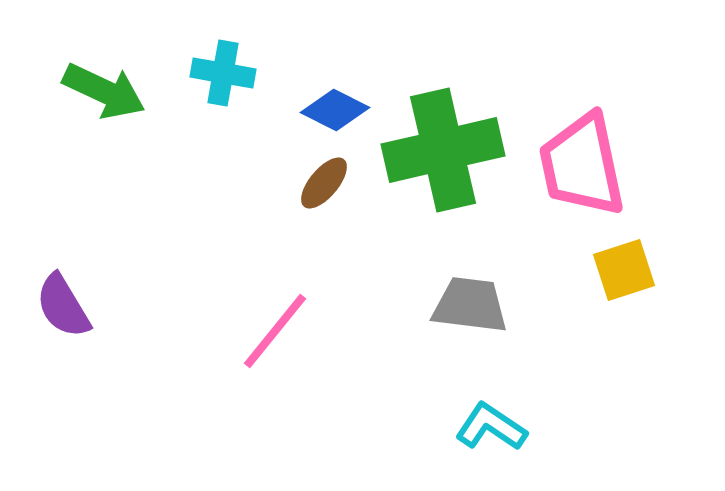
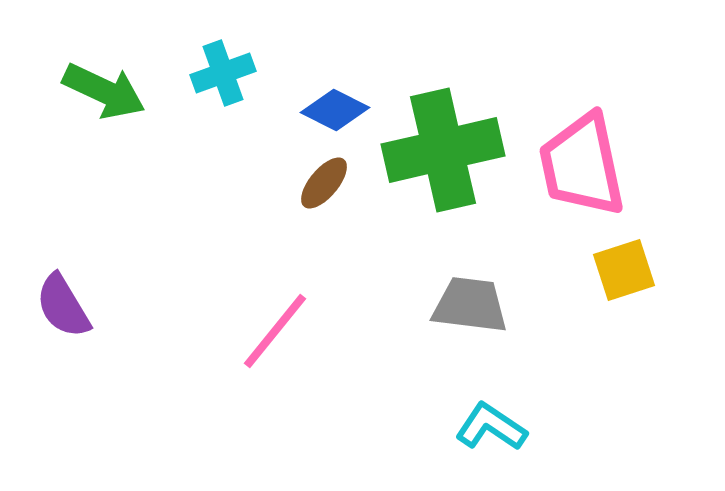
cyan cross: rotated 30 degrees counterclockwise
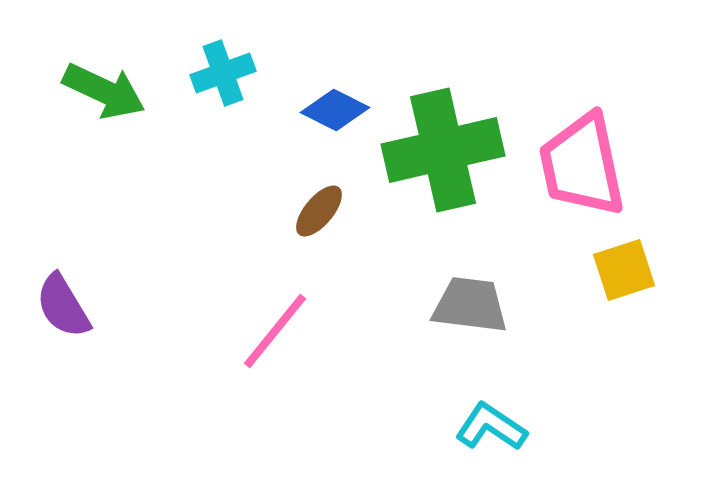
brown ellipse: moved 5 px left, 28 px down
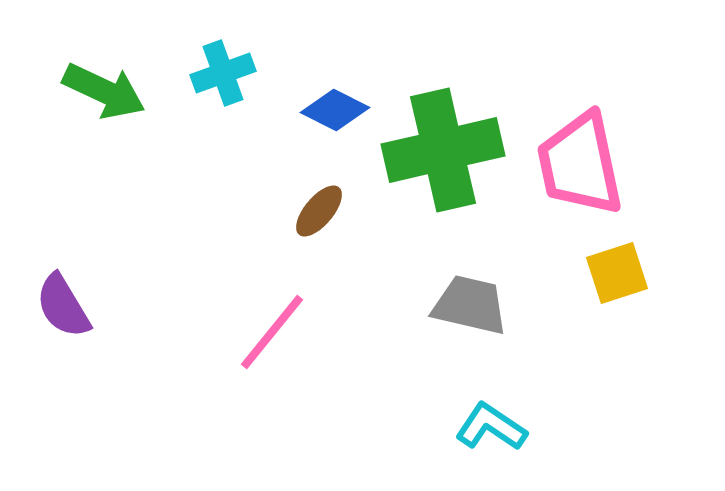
pink trapezoid: moved 2 px left, 1 px up
yellow square: moved 7 px left, 3 px down
gray trapezoid: rotated 6 degrees clockwise
pink line: moved 3 px left, 1 px down
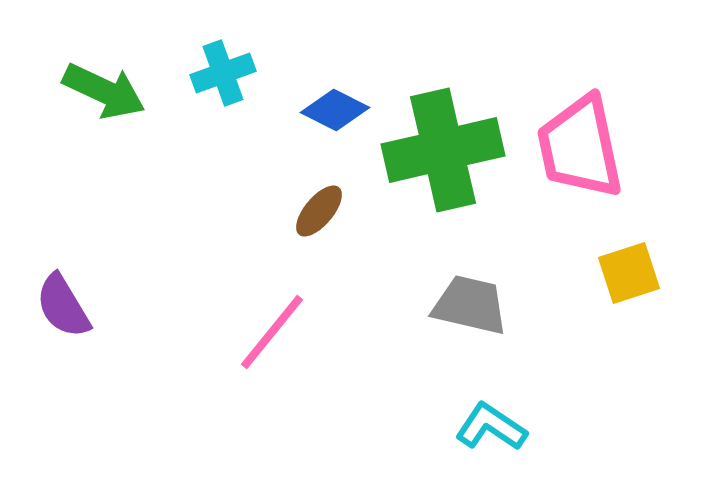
pink trapezoid: moved 17 px up
yellow square: moved 12 px right
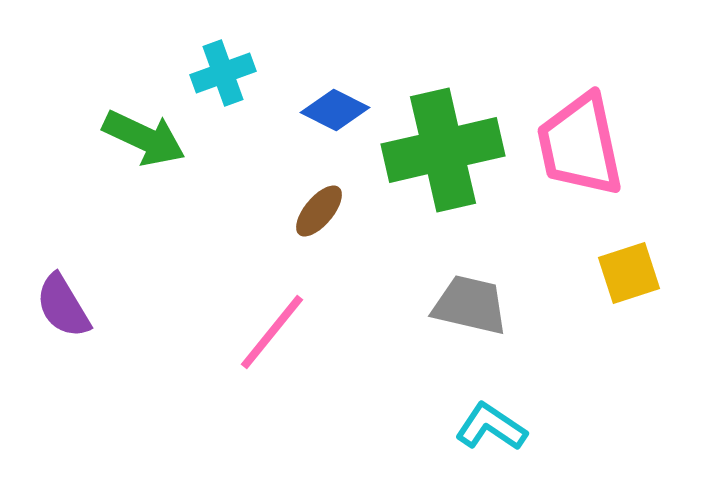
green arrow: moved 40 px right, 47 px down
pink trapezoid: moved 2 px up
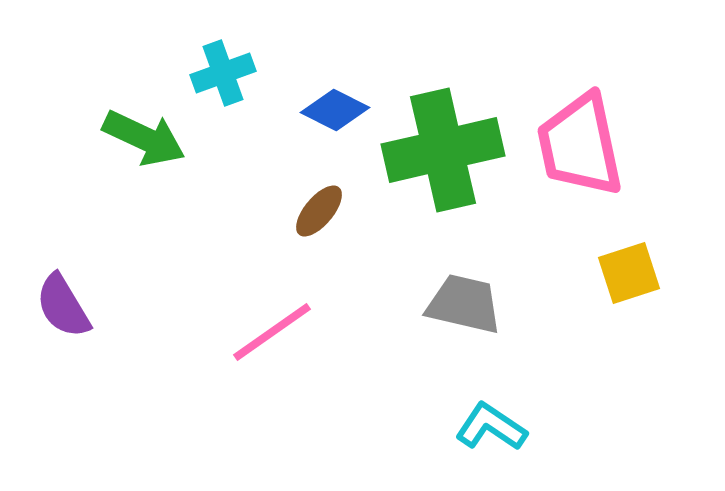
gray trapezoid: moved 6 px left, 1 px up
pink line: rotated 16 degrees clockwise
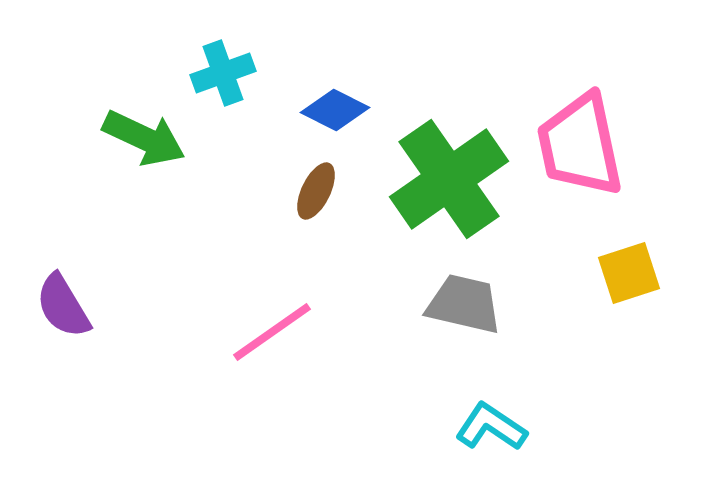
green cross: moved 6 px right, 29 px down; rotated 22 degrees counterclockwise
brown ellipse: moved 3 px left, 20 px up; rotated 14 degrees counterclockwise
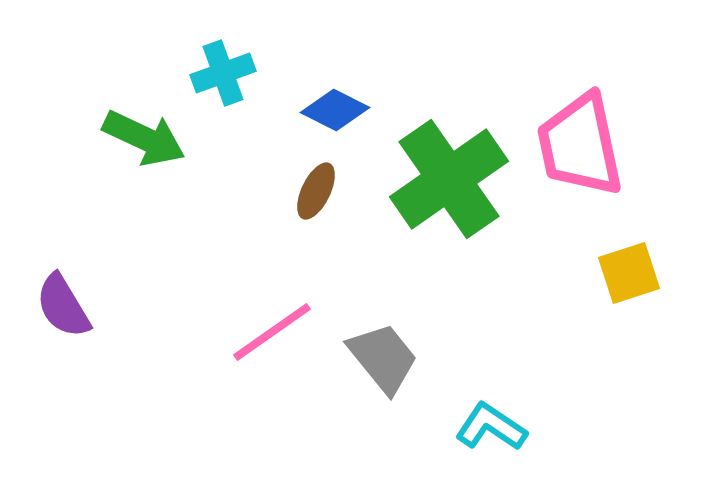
gray trapezoid: moved 81 px left, 54 px down; rotated 38 degrees clockwise
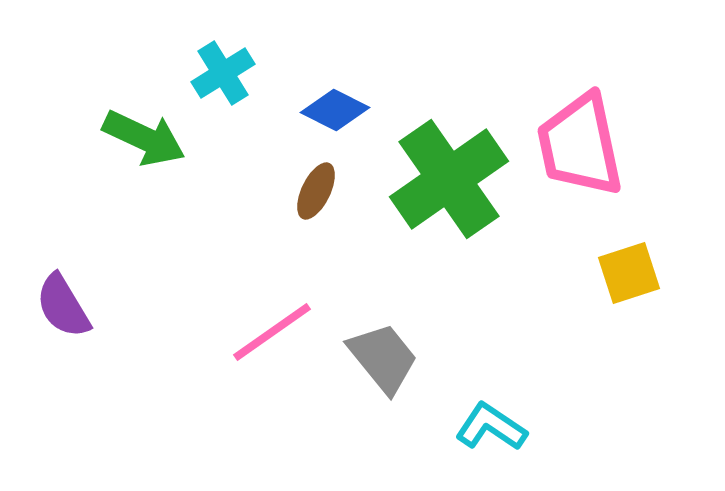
cyan cross: rotated 12 degrees counterclockwise
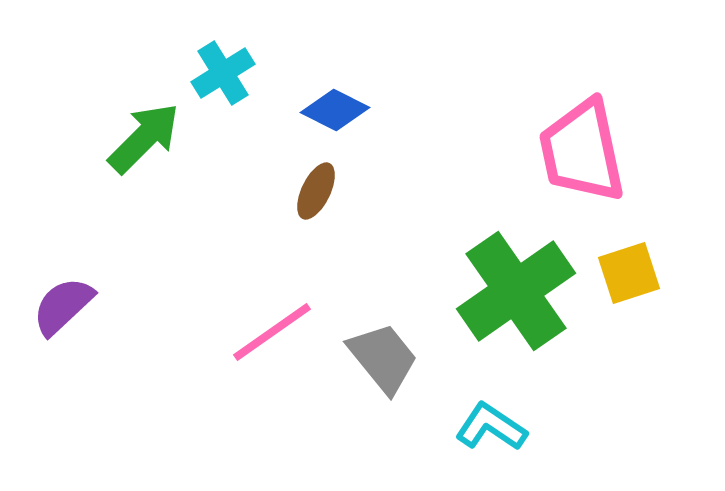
green arrow: rotated 70 degrees counterclockwise
pink trapezoid: moved 2 px right, 6 px down
green cross: moved 67 px right, 112 px down
purple semicircle: rotated 78 degrees clockwise
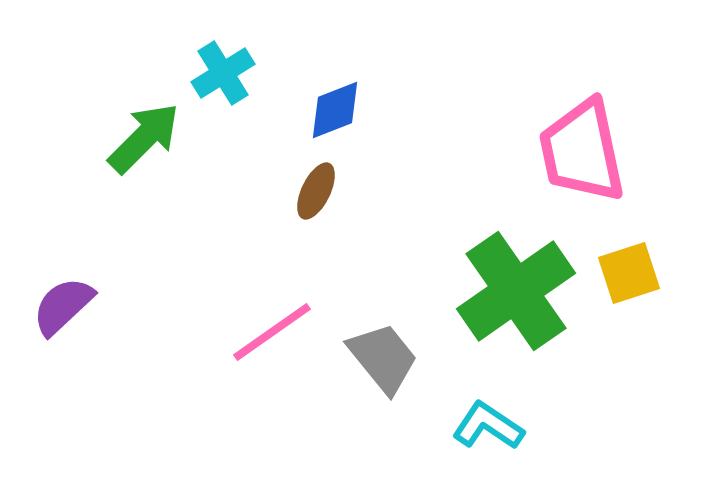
blue diamond: rotated 48 degrees counterclockwise
cyan L-shape: moved 3 px left, 1 px up
